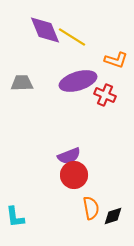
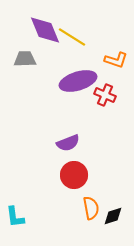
gray trapezoid: moved 3 px right, 24 px up
purple semicircle: moved 1 px left, 13 px up
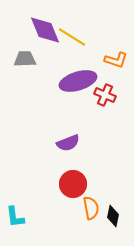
red circle: moved 1 px left, 9 px down
black diamond: rotated 60 degrees counterclockwise
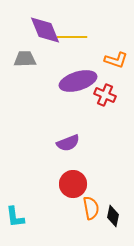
yellow line: rotated 32 degrees counterclockwise
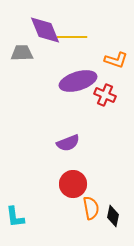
gray trapezoid: moved 3 px left, 6 px up
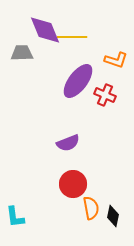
purple ellipse: rotated 36 degrees counterclockwise
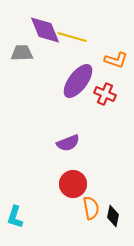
yellow line: rotated 16 degrees clockwise
red cross: moved 1 px up
cyan L-shape: rotated 25 degrees clockwise
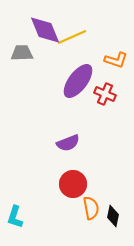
yellow line: rotated 40 degrees counterclockwise
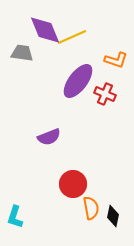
gray trapezoid: rotated 10 degrees clockwise
purple semicircle: moved 19 px left, 6 px up
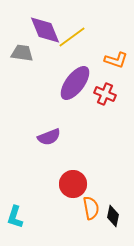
yellow line: rotated 12 degrees counterclockwise
purple ellipse: moved 3 px left, 2 px down
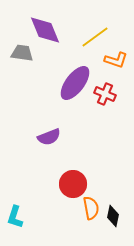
yellow line: moved 23 px right
